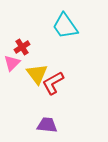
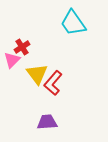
cyan trapezoid: moved 8 px right, 3 px up
pink triangle: moved 3 px up
red L-shape: rotated 20 degrees counterclockwise
purple trapezoid: moved 3 px up; rotated 10 degrees counterclockwise
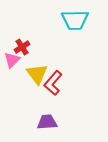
cyan trapezoid: moved 2 px right, 3 px up; rotated 56 degrees counterclockwise
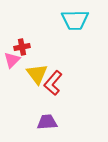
red cross: rotated 21 degrees clockwise
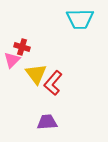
cyan trapezoid: moved 5 px right, 1 px up
red cross: rotated 28 degrees clockwise
yellow triangle: moved 1 px left
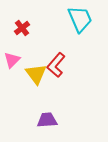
cyan trapezoid: rotated 112 degrees counterclockwise
red cross: moved 19 px up; rotated 35 degrees clockwise
red L-shape: moved 3 px right, 18 px up
purple trapezoid: moved 2 px up
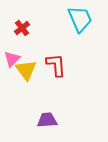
pink triangle: moved 1 px up
red L-shape: rotated 135 degrees clockwise
yellow triangle: moved 10 px left, 4 px up
